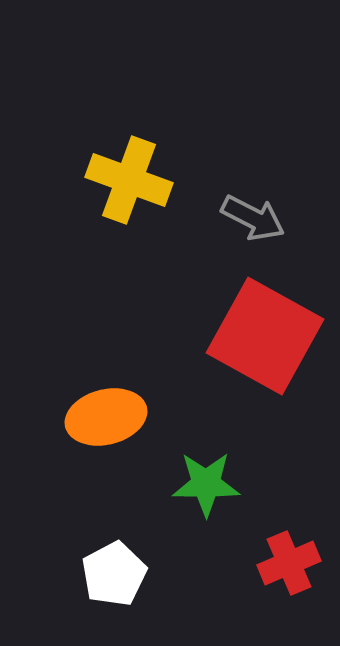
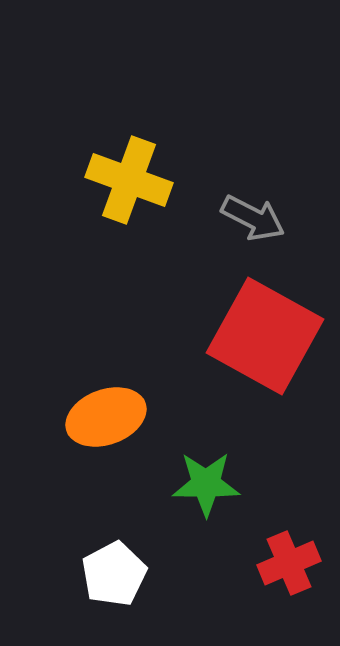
orange ellipse: rotated 6 degrees counterclockwise
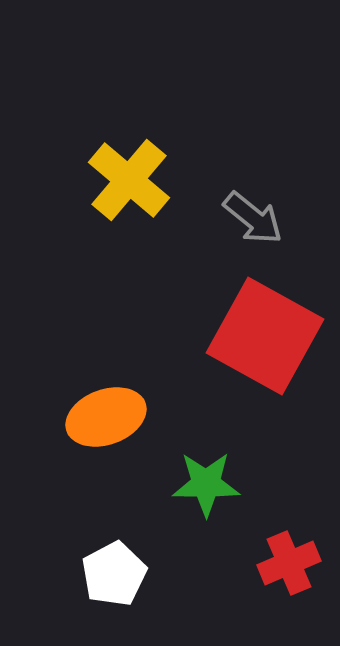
yellow cross: rotated 20 degrees clockwise
gray arrow: rotated 12 degrees clockwise
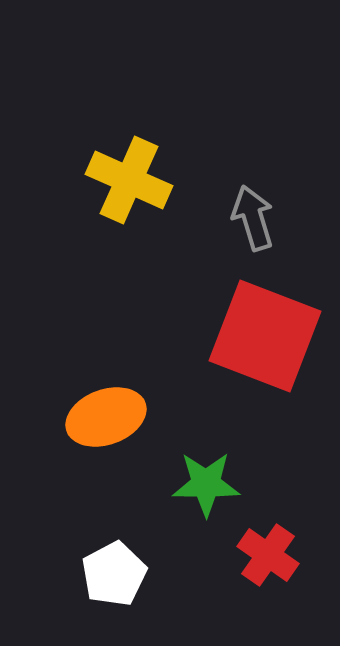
yellow cross: rotated 16 degrees counterclockwise
gray arrow: rotated 146 degrees counterclockwise
red square: rotated 8 degrees counterclockwise
red cross: moved 21 px left, 8 px up; rotated 32 degrees counterclockwise
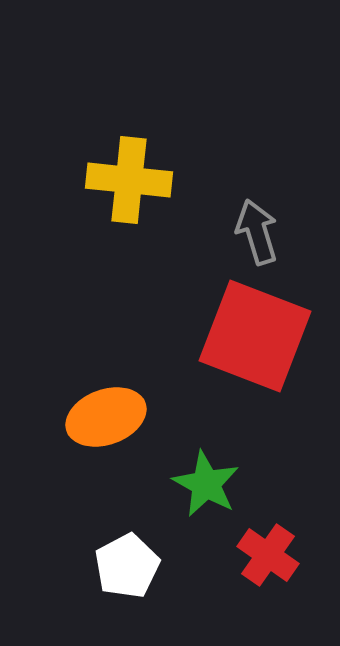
yellow cross: rotated 18 degrees counterclockwise
gray arrow: moved 4 px right, 14 px down
red square: moved 10 px left
green star: rotated 28 degrees clockwise
white pentagon: moved 13 px right, 8 px up
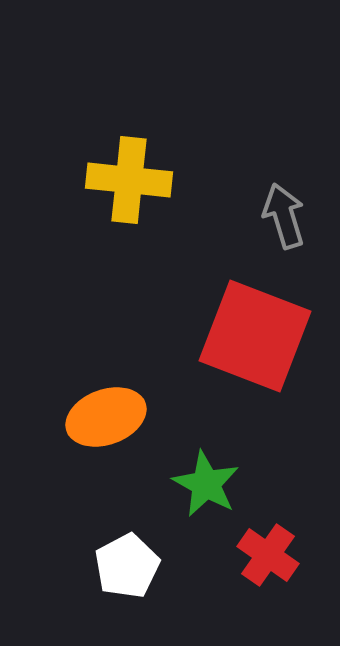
gray arrow: moved 27 px right, 16 px up
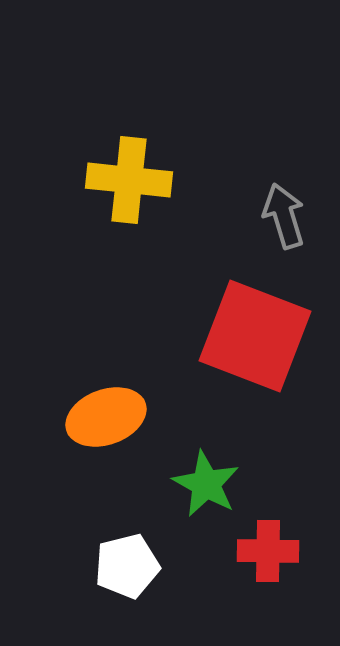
red cross: moved 4 px up; rotated 34 degrees counterclockwise
white pentagon: rotated 14 degrees clockwise
